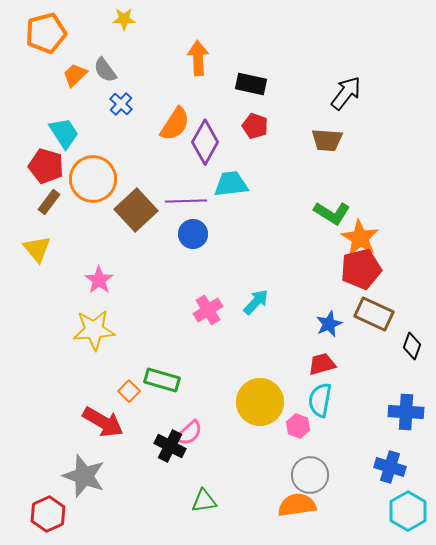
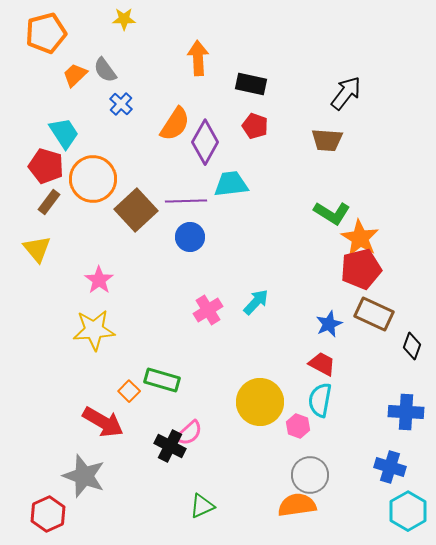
blue circle at (193, 234): moved 3 px left, 3 px down
red trapezoid at (322, 364): rotated 44 degrees clockwise
green triangle at (204, 501): moved 2 px left, 5 px down; rotated 16 degrees counterclockwise
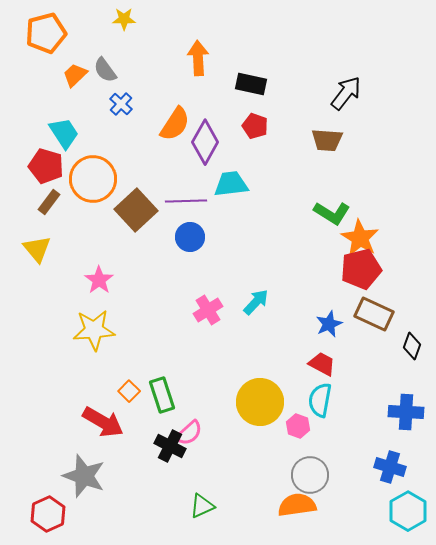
green rectangle at (162, 380): moved 15 px down; rotated 56 degrees clockwise
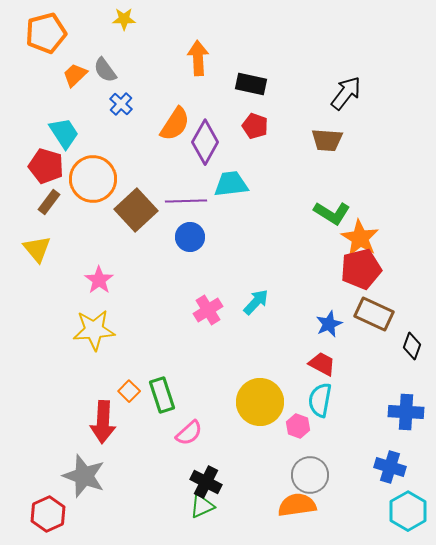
red arrow at (103, 422): rotated 63 degrees clockwise
black cross at (170, 446): moved 36 px right, 36 px down
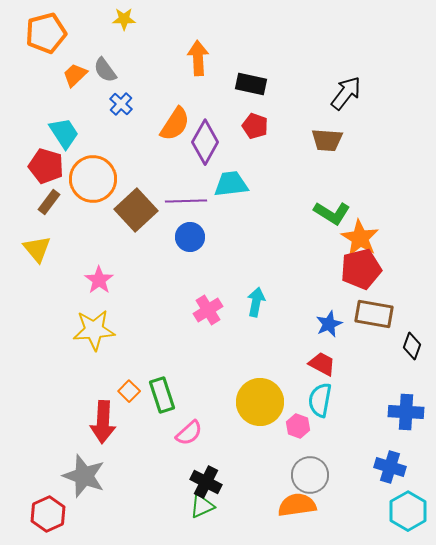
cyan arrow at (256, 302): rotated 32 degrees counterclockwise
brown rectangle at (374, 314): rotated 15 degrees counterclockwise
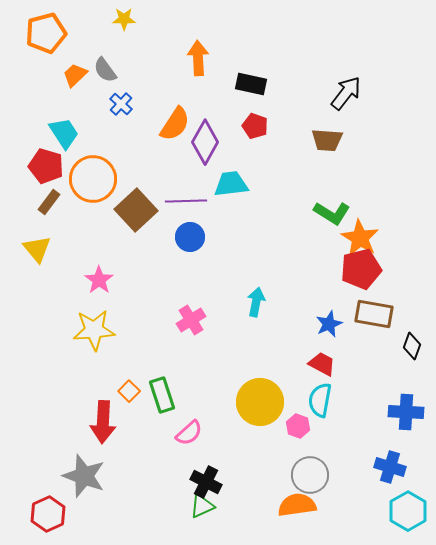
pink cross at (208, 310): moved 17 px left, 10 px down
